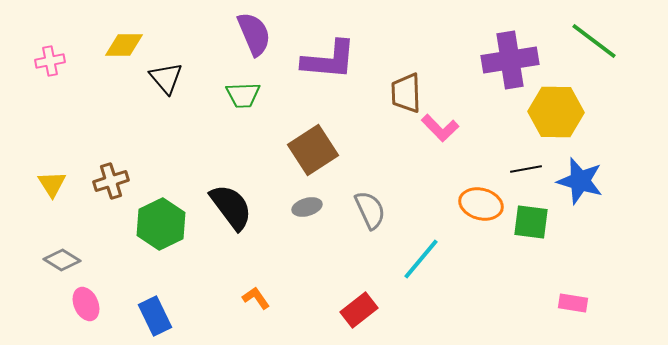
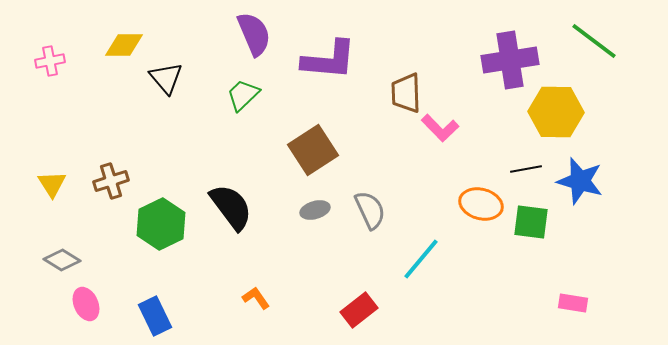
green trapezoid: rotated 138 degrees clockwise
gray ellipse: moved 8 px right, 3 px down
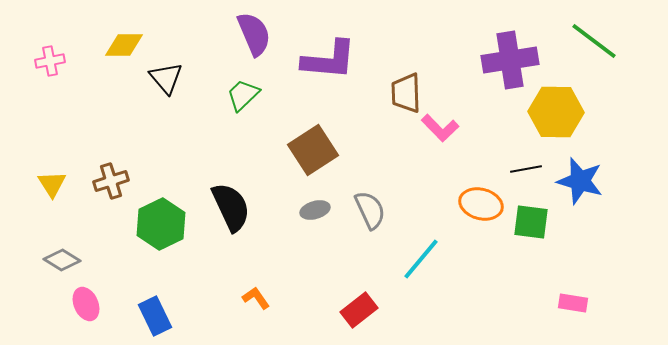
black semicircle: rotated 12 degrees clockwise
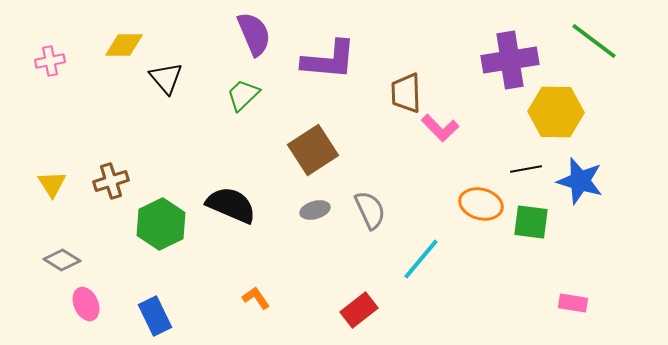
black semicircle: moved 2 px up; rotated 42 degrees counterclockwise
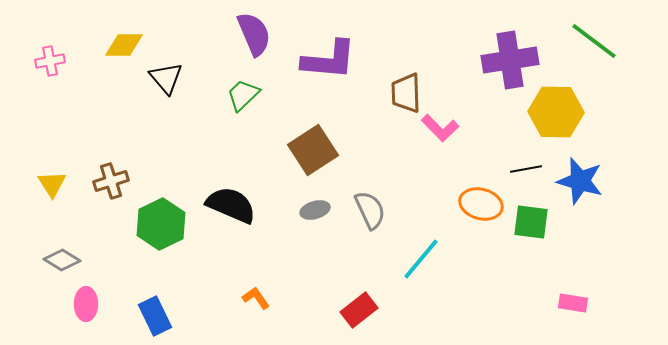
pink ellipse: rotated 24 degrees clockwise
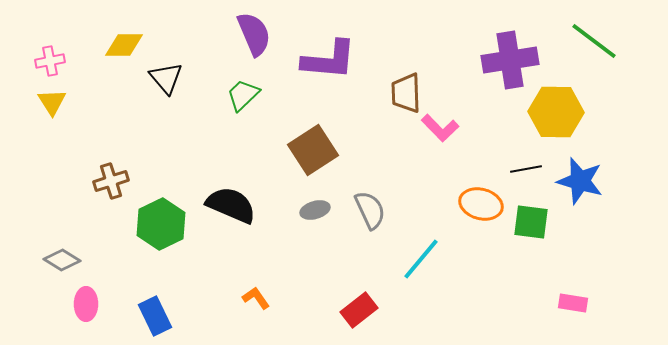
yellow triangle: moved 82 px up
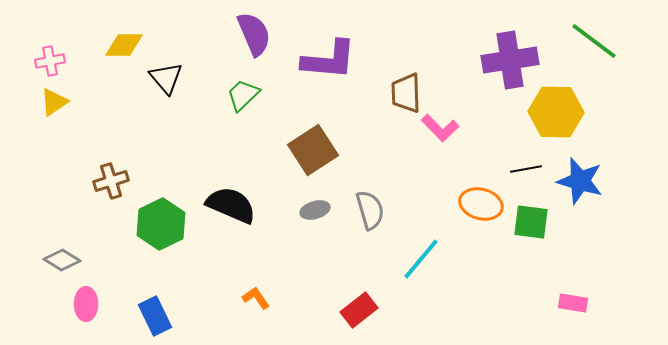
yellow triangle: moved 2 px right; rotated 28 degrees clockwise
gray semicircle: rotated 9 degrees clockwise
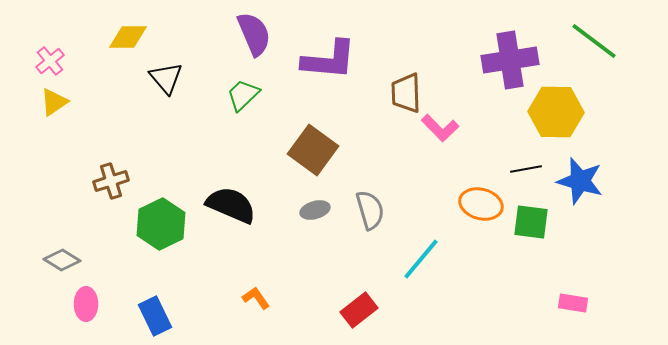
yellow diamond: moved 4 px right, 8 px up
pink cross: rotated 28 degrees counterclockwise
brown square: rotated 21 degrees counterclockwise
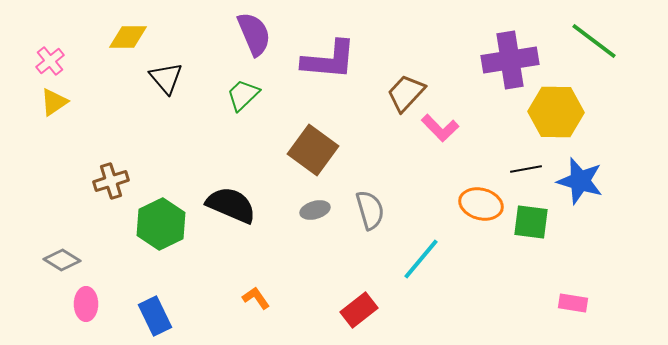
brown trapezoid: rotated 45 degrees clockwise
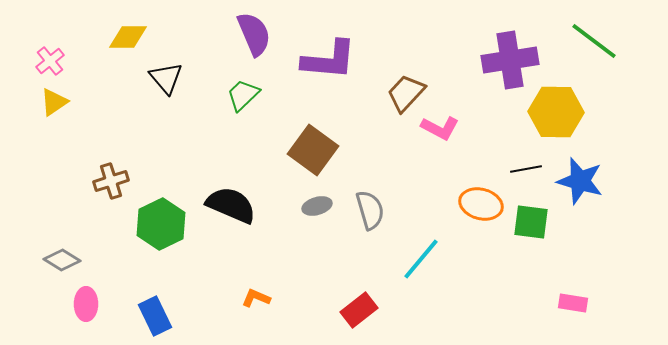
pink L-shape: rotated 18 degrees counterclockwise
gray ellipse: moved 2 px right, 4 px up
orange L-shape: rotated 32 degrees counterclockwise
